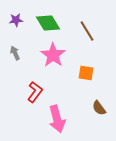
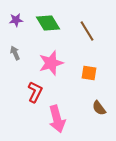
pink star: moved 2 px left, 8 px down; rotated 20 degrees clockwise
orange square: moved 3 px right
red L-shape: rotated 10 degrees counterclockwise
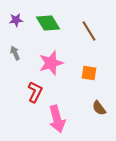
brown line: moved 2 px right
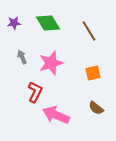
purple star: moved 2 px left, 3 px down
gray arrow: moved 7 px right, 4 px down
orange square: moved 4 px right; rotated 21 degrees counterclockwise
brown semicircle: moved 3 px left; rotated 14 degrees counterclockwise
pink arrow: moved 1 px left, 4 px up; rotated 128 degrees clockwise
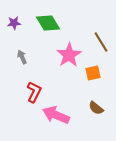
brown line: moved 12 px right, 11 px down
pink star: moved 18 px right, 8 px up; rotated 15 degrees counterclockwise
red L-shape: moved 1 px left
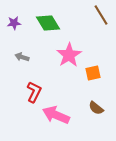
brown line: moved 27 px up
gray arrow: rotated 48 degrees counterclockwise
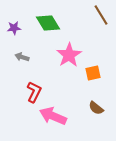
purple star: moved 5 px down
pink arrow: moved 3 px left, 1 px down
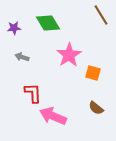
orange square: rotated 28 degrees clockwise
red L-shape: moved 1 px left, 1 px down; rotated 30 degrees counterclockwise
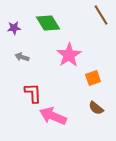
orange square: moved 5 px down; rotated 35 degrees counterclockwise
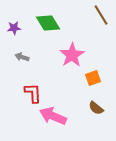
pink star: moved 3 px right
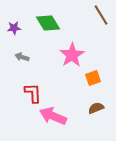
brown semicircle: rotated 119 degrees clockwise
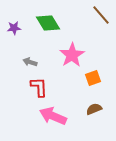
brown line: rotated 10 degrees counterclockwise
gray arrow: moved 8 px right, 5 px down
red L-shape: moved 6 px right, 6 px up
brown semicircle: moved 2 px left, 1 px down
